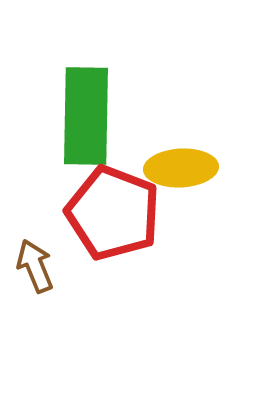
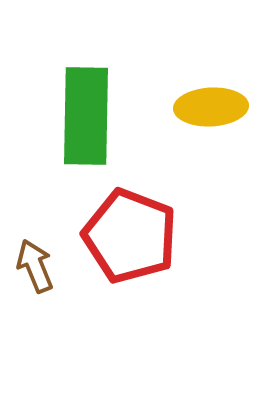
yellow ellipse: moved 30 px right, 61 px up
red pentagon: moved 17 px right, 23 px down
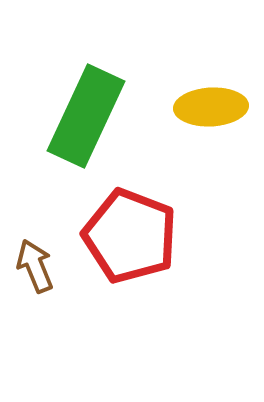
green rectangle: rotated 24 degrees clockwise
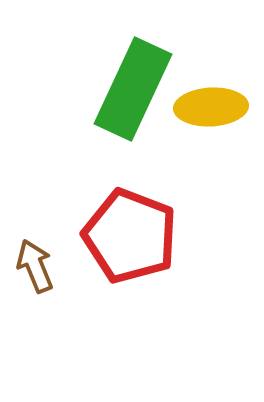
green rectangle: moved 47 px right, 27 px up
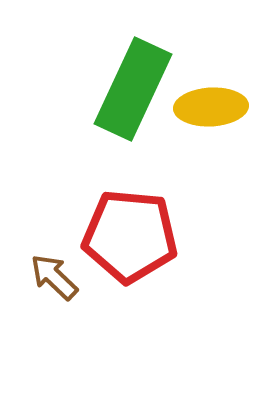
red pentagon: rotated 16 degrees counterclockwise
brown arrow: moved 19 px right, 11 px down; rotated 24 degrees counterclockwise
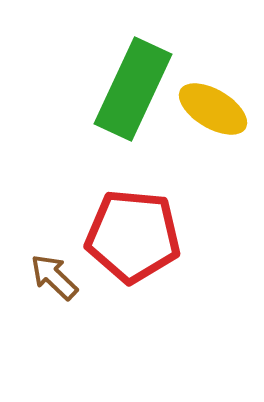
yellow ellipse: moved 2 px right, 2 px down; rotated 34 degrees clockwise
red pentagon: moved 3 px right
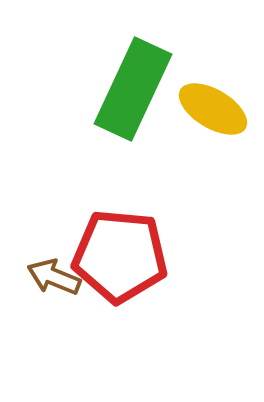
red pentagon: moved 13 px left, 20 px down
brown arrow: rotated 22 degrees counterclockwise
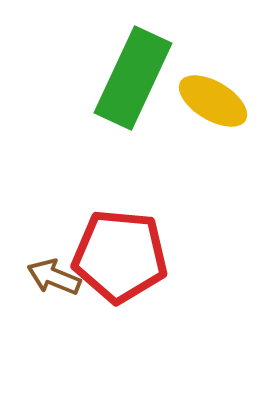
green rectangle: moved 11 px up
yellow ellipse: moved 8 px up
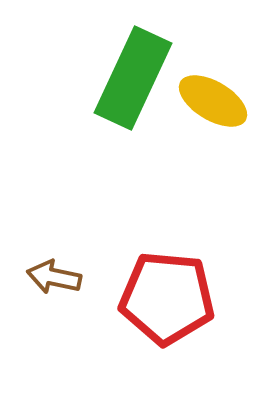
red pentagon: moved 47 px right, 42 px down
brown arrow: rotated 10 degrees counterclockwise
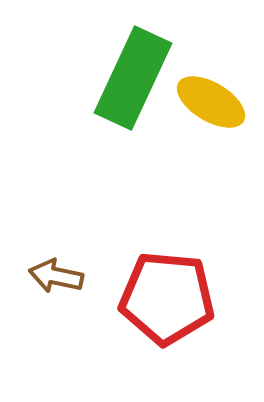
yellow ellipse: moved 2 px left, 1 px down
brown arrow: moved 2 px right, 1 px up
